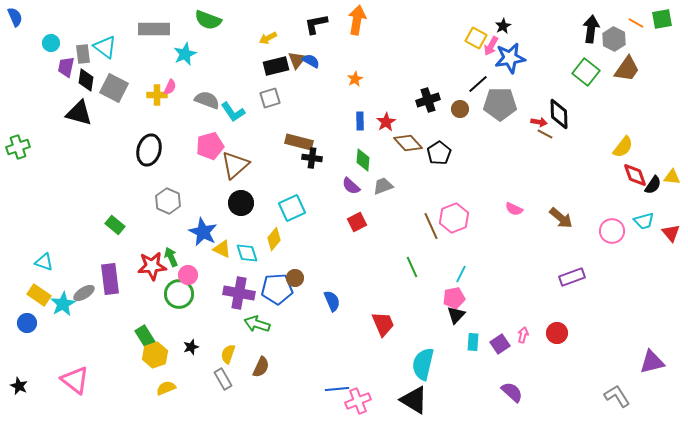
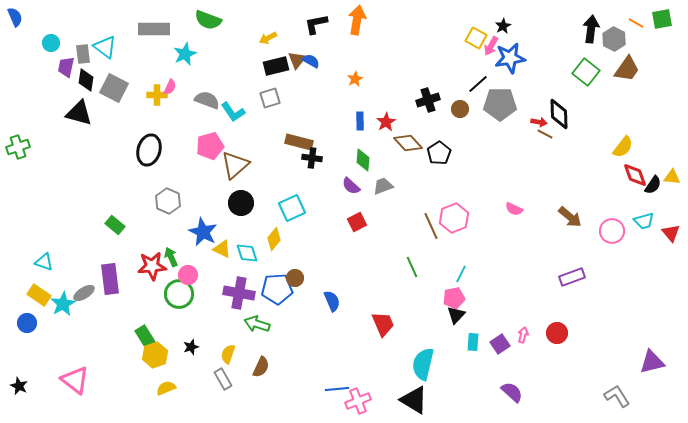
brown arrow at (561, 218): moved 9 px right, 1 px up
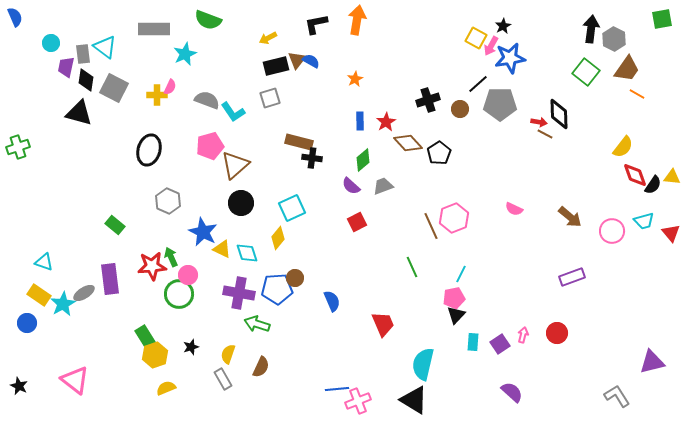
orange line at (636, 23): moved 1 px right, 71 px down
green diamond at (363, 160): rotated 45 degrees clockwise
yellow diamond at (274, 239): moved 4 px right, 1 px up
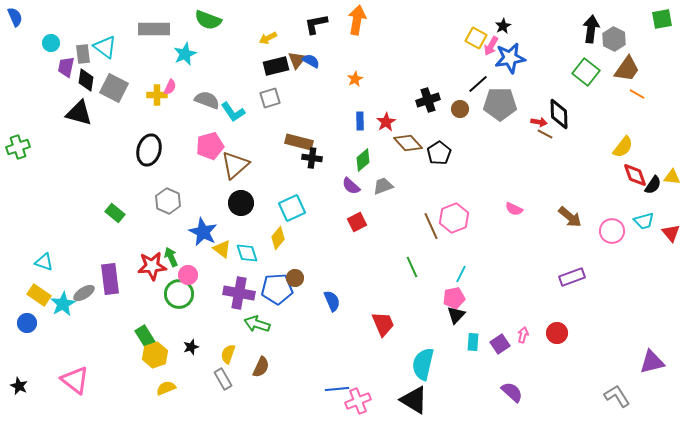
green rectangle at (115, 225): moved 12 px up
yellow triangle at (222, 249): rotated 12 degrees clockwise
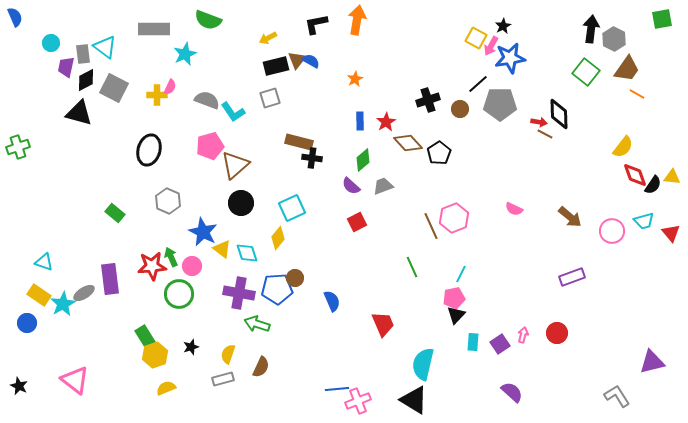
black diamond at (86, 80): rotated 55 degrees clockwise
pink circle at (188, 275): moved 4 px right, 9 px up
gray rectangle at (223, 379): rotated 75 degrees counterclockwise
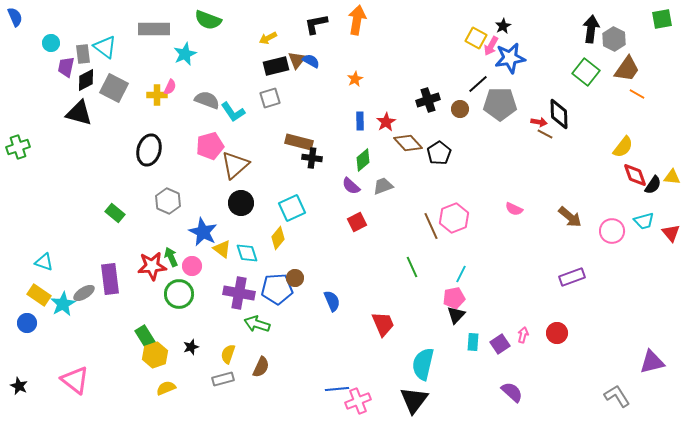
black triangle at (414, 400): rotated 36 degrees clockwise
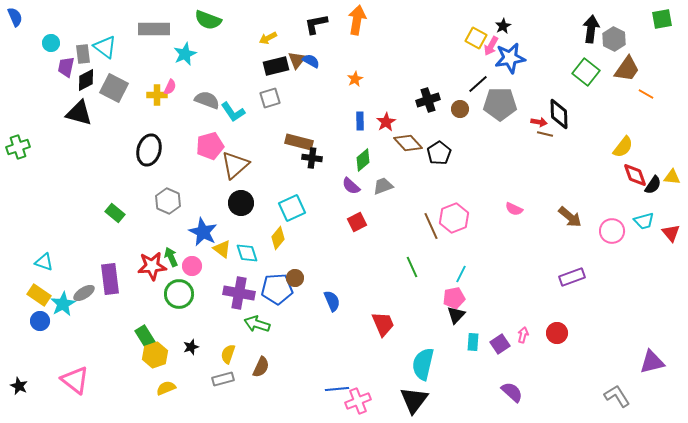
orange line at (637, 94): moved 9 px right
brown line at (545, 134): rotated 14 degrees counterclockwise
blue circle at (27, 323): moved 13 px right, 2 px up
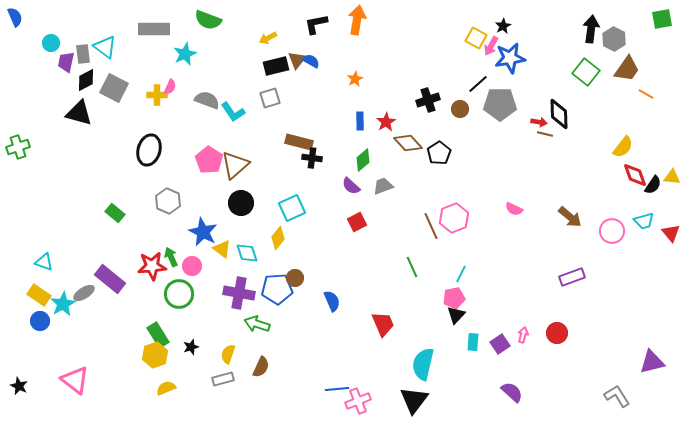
purple trapezoid at (66, 67): moved 5 px up
pink pentagon at (210, 146): moved 1 px left, 14 px down; rotated 24 degrees counterclockwise
purple rectangle at (110, 279): rotated 44 degrees counterclockwise
green rectangle at (146, 338): moved 12 px right, 3 px up
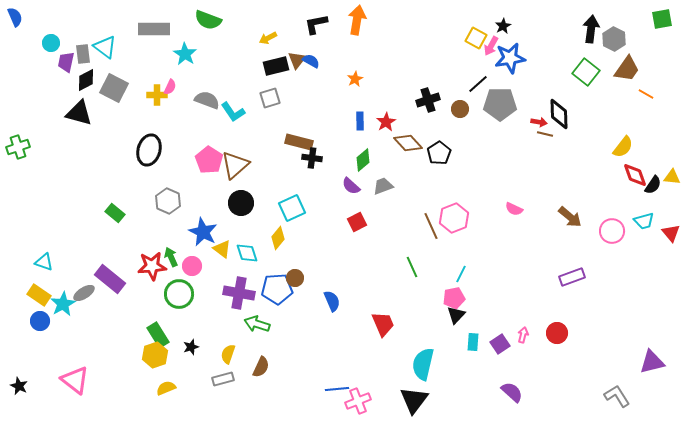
cyan star at (185, 54): rotated 15 degrees counterclockwise
